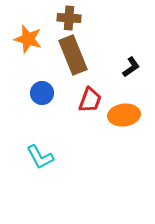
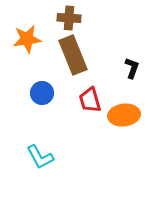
orange star: moved 1 px left; rotated 24 degrees counterclockwise
black L-shape: moved 1 px right, 1 px down; rotated 35 degrees counterclockwise
red trapezoid: rotated 144 degrees clockwise
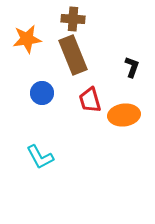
brown cross: moved 4 px right, 1 px down
black L-shape: moved 1 px up
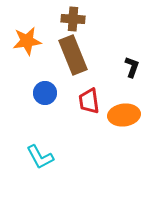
orange star: moved 2 px down
blue circle: moved 3 px right
red trapezoid: moved 1 px left, 1 px down; rotated 8 degrees clockwise
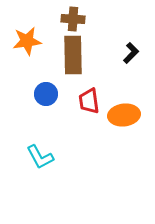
brown rectangle: rotated 21 degrees clockwise
black L-shape: moved 1 px left, 14 px up; rotated 25 degrees clockwise
blue circle: moved 1 px right, 1 px down
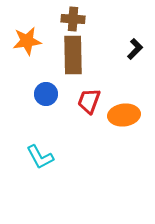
black L-shape: moved 4 px right, 4 px up
red trapezoid: rotated 28 degrees clockwise
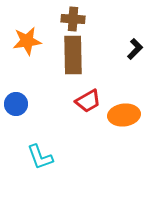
blue circle: moved 30 px left, 10 px down
red trapezoid: moved 1 px left; rotated 140 degrees counterclockwise
cyan L-shape: rotated 8 degrees clockwise
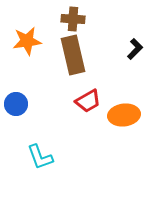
brown rectangle: rotated 12 degrees counterclockwise
